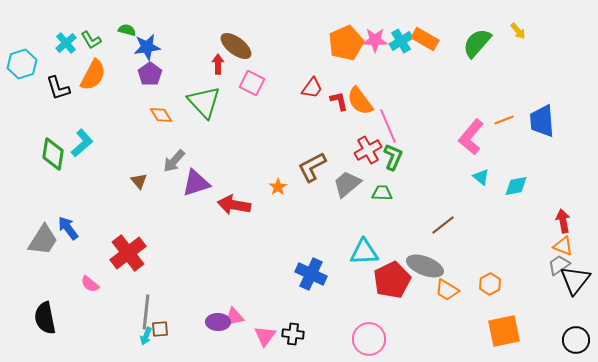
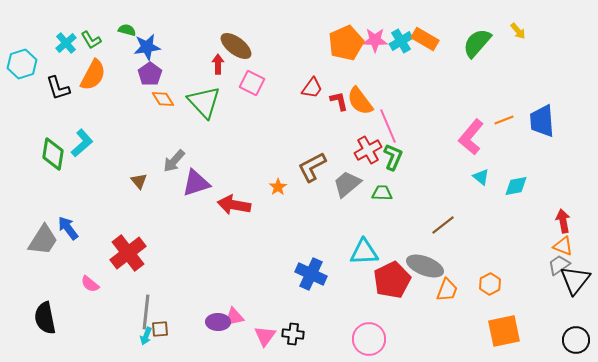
orange diamond at (161, 115): moved 2 px right, 16 px up
orange trapezoid at (447, 290): rotated 100 degrees counterclockwise
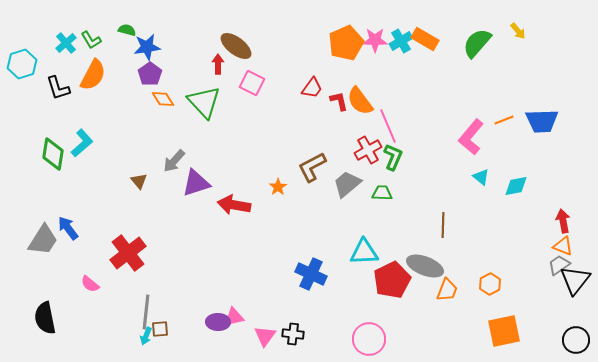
blue trapezoid at (542, 121): rotated 88 degrees counterclockwise
brown line at (443, 225): rotated 50 degrees counterclockwise
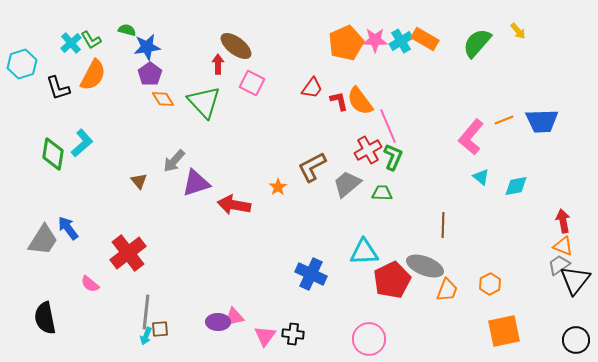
cyan cross at (66, 43): moved 5 px right
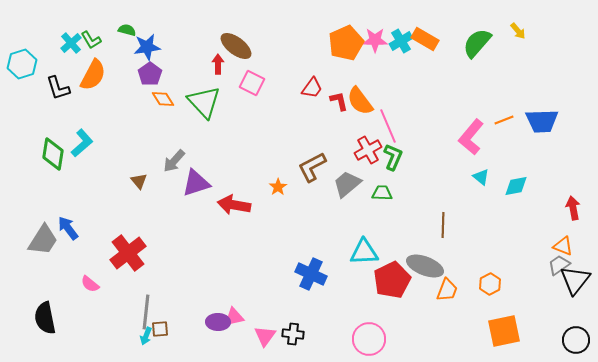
red arrow at (563, 221): moved 10 px right, 13 px up
